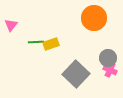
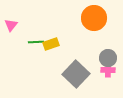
pink cross: moved 2 px left; rotated 24 degrees counterclockwise
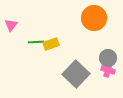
pink cross: rotated 16 degrees clockwise
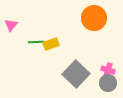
gray circle: moved 25 px down
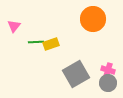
orange circle: moved 1 px left, 1 px down
pink triangle: moved 3 px right, 1 px down
gray square: rotated 16 degrees clockwise
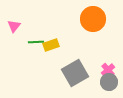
yellow rectangle: moved 1 px down
pink cross: rotated 32 degrees clockwise
gray square: moved 1 px left, 1 px up
gray circle: moved 1 px right, 1 px up
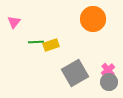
pink triangle: moved 4 px up
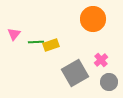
pink triangle: moved 12 px down
pink cross: moved 7 px left, 10 px up
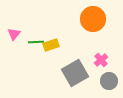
gray circle: moved 1 px up
